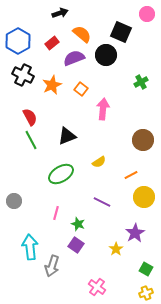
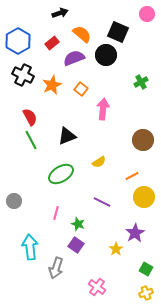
black square: moved 3 px left
orange line: moved 1 px right, 1 px down
gray arrow: moved 4 px right, 2 px down
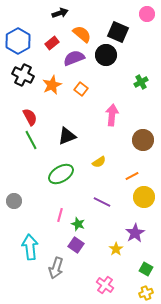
pink arrow: moved 9 px right, 6 px down
pink line: moved 4 px right, 2 px down
pink cross: moved 8 px right, 2 px up
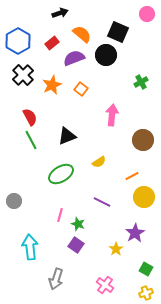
black cross: rotated 20 degrees clockwise
gray arrow: moved 11 px down
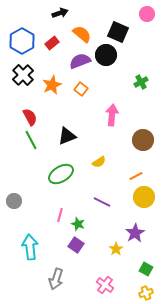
blue hexagon: moved 4 px right
purple semicircle: moved 6 px right, 3 px down
orange line: moved 4 px right
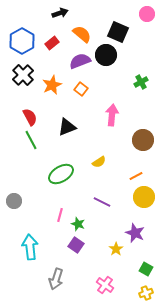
black triangle: moved 9 px up
purple star: rotated 18 degrees counterclockwise
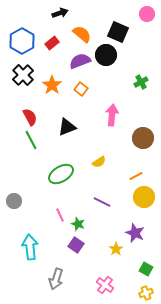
orange star: rotated 12 degrees counterclockwise
brown circle: moved 2 px up
pink line: rotated 40 degrees counterclockwise
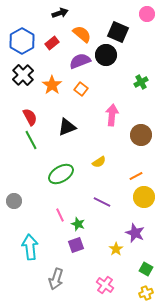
brown circle: moved 2 px left, 3 px up
purple square: rotated 35 degrees clockwise
